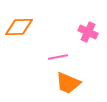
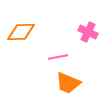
orange diamond: moved 2 px right, 5 px down
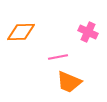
orange trapezoid: moved 1 px right, 1 px up
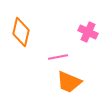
orange diamond: rotated 76 degrees counterclockwise
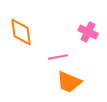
orange diamond: rotated 20 degrees counterclockwise
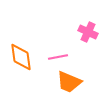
orange diamond: moved 25 px down
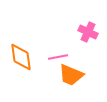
orange trapezoid: moved 2 px right, 7 px up
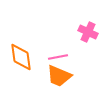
orange trapezoid: moved 12 px left, 1 px down
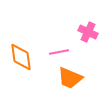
pink line: moved 1 px right, 5 px up
orange trapezoid: moved 11 px right, 2 px down
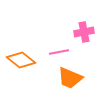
pink cross: moved 4 px left; rotated 36 degrees counterclockwise
orange diamond: moved 3 px down; rotated 44 degrees counterclockwise
